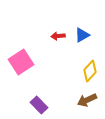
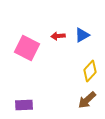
pink square: moved 6 px right, 14 px up; rotated 30 degrees counterclockwise
brown arrow: rotated 18 degrees counterclockwise
purple rectangle: moved 15 px left; rotated 48 degrees counterclockwise
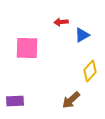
red arrow: moved 3 px right, 14 px up
pink square: rotated 25 degrees counterclockwise
brown arrow: moved 16 px left
purple rectangle: moved 9 px left, 4 px up
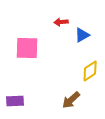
yellow diamond: rotated 15 degrees clockwise
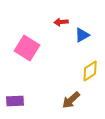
pink square: rotated 30 degrees clockwise
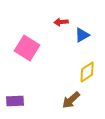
yellow diamond: moved 3 px left, 1 px down
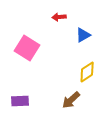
red arrow: moved 2 px left, 5 px up
blue triangle: moved 1 px right
purple rectangle: moved 5 px right
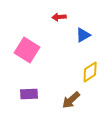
pink square: moved 2 px down
yellow diamond: moved 3 px right
purple rectangle: moved 9 px right, 7 px up
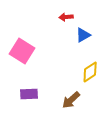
red arrow: moved 7 px right
pink square: moved 5 px left, 1 px down
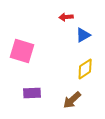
pink square: rotated 15 degrees counterclockwise
yellow diamond: moved 5 px left, 3 px up
purple rectangle: moved 3 px right, 1 px up
brown arrow: moved 1 px right
